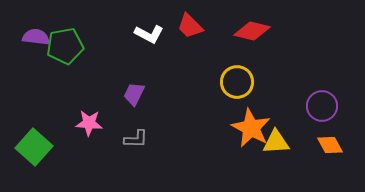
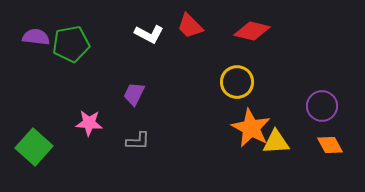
green pentagon: moved 6 px right, 2 px up
gray L-shape: moved 2 px right, 2 px down
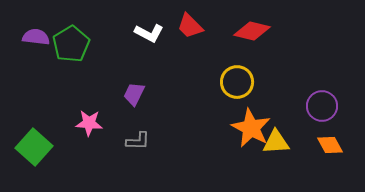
white L-shape: moved 1 px up
green pentagon: rotated 21 degrees counterclockwise
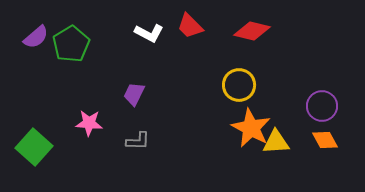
purple semicircle: rotated 132 degrees clockwise
yellow circle: moved 2 px right, 3 px down
orange diamond: moved 5 px left, 5 px up
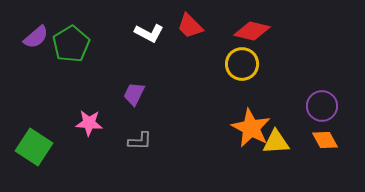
yellow circle: moved 3 px right, 21 px up
gray L-shape: moved 2 px right
green square: rotated 9 degrees counterclockwise
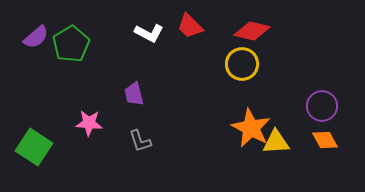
purple trapezoid: rotated 40 degrees counterclockwise
gray L-shape: rotated 70 degrees clockwise
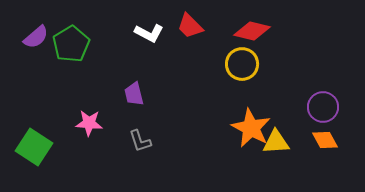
purple circle: moved 1 px right, 1 px down
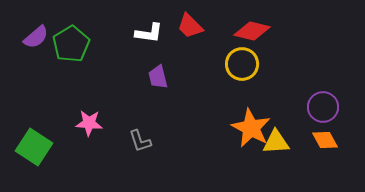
white L-shape: rotated 20 degrees counterclockwise
purple trapezoid: moved 24 px right, 17 px up
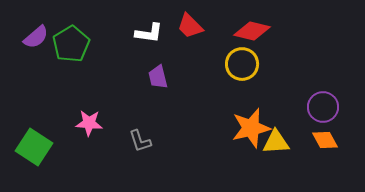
orange star: rotated 30 degrees clockwise
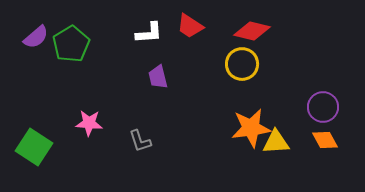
red trapezoid: rotated 12 degrees counterclockwise
white L-shape: rotated 12 degrees counterclockwise
orange star: rotated 6 degrees clockwise
